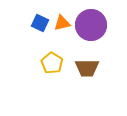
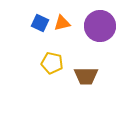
purple circle: moved 9 px right, 1 px down
yellow pentagon: rotated 20 degrees counterclockwise
brown trapezoid: moved 1 px left, 8 px down
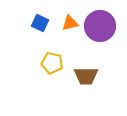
orange triangle: moved 8 px right
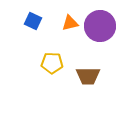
blue square: moved 7 px left, 2 px up
yellow pentagon: rotated 10 degrees counterclockwise
brown trapezoid: moved 2 px right
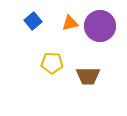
blue square: rotated 24 degrees clockwise
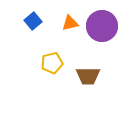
purple circle: moved 2 px right
yellow pentagon: rotated 15 degrees counterclockwise
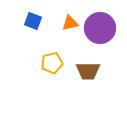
blue square: rotated 30 degrees counterclockwise
purple circle: moved 2 px left, 2 px down
brown trapezoid: moved 5 px up
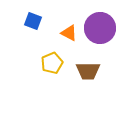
orange triangle: moved 1 px left, 10 px down; rotated 42 degrees clockwise
yellow pentagon: rotated 10 degrees counterclockwise
